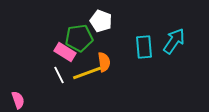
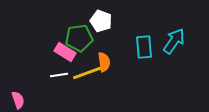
white line: rotated 72 degrees counterclockwise
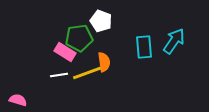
pink semicircle: rotated 54 degrees counterclockwise
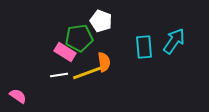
pink semicircle: moved 4 px up; rotated 18 degrees clockwise
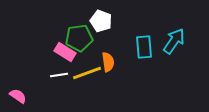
orange semicircle: moved 4 px right
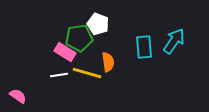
white pentagon: moved 3 px left, 3 px down
yellow line: rotated 36 degrees clockwise
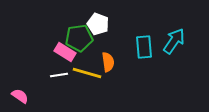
pink semicircle: moved 2 px right
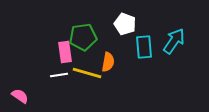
white pentagon: moved 27 px right
green pentagon: moved 4 px right, 1 px up
pink rectangle: rotated 50 degrees clockwise
orange semicircle: rotated 18 degrees clockwise
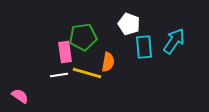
white pentagon: moved 4 px right
